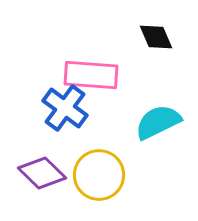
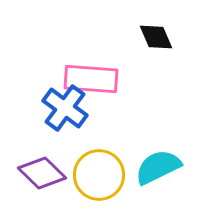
pink rectangle: moved 4 px down
cyan semicircle: moved 45 px down
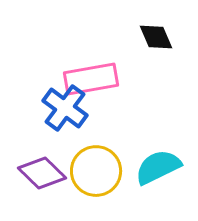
pink rectangle: rotated 14 degrees counterclockwise
yellow circle: moved 3 px left, 4 px up
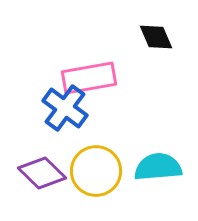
pink rectangle: moved 2 px left, 1 px up
cyan semicircle: rotated 21 degrees clockwise
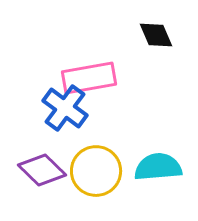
black diamond: moved 2 px up
purple diamond: moved 3 px up
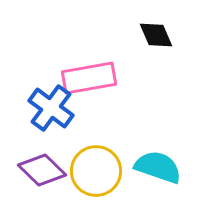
blue cross: moved 14 px left
cyan semicircle: rotated 24 degrees clockwise
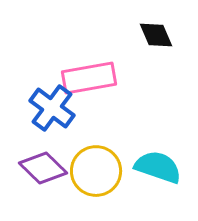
blue cross: moved 1 px right
purple diamond: moved 1 px right, 2 px up
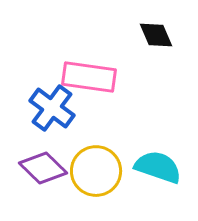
pink rectangle: moved 1 px up; rotated 18 degrees clockwise
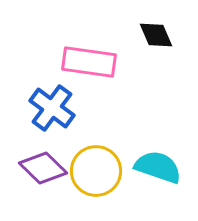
pink rectangle: moved 15 px up
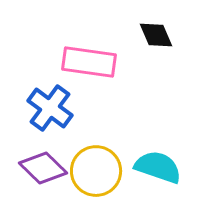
blue cross: moved 2 px left
